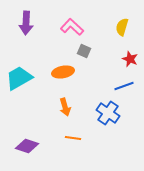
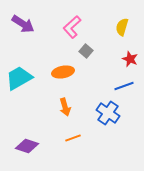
purple arrow: moved 3 px left, 1 px down; rotated 60 degrees counterclockwise
pink L-shape: rotated 85 degrees counterclockwise
gray square: moved 2 px right; rotated 16 degrees clockwise
orange line: rotated 28 degrees counterclockwise
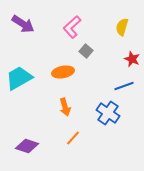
red star: moved 2 px right
orange line: rotated 28 degrees counterclockwise
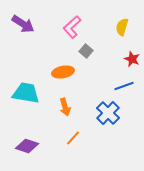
cyan trapezoid: moved 7 px right, 15 px down; rotated 40 degrees clockwise
blue cross: rotated 10 degrees clockwise
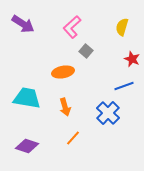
cyan trapezoid: moved 1 px right, 5 px down
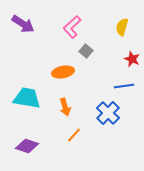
blue line: rotated 12 degrees clockwise
orange line: moved 1 px right, 3 px up
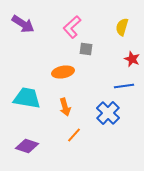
gray square: moved 2 px up; rotated 32 degrees counterclockwise
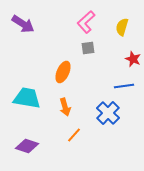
pink L-shape: moved 14 px right, 5 px up
gray square: moved 2 px right, 1 px up; rotated 16 degrees counterclockwise
red star: moved 1 px right
orange ellipse: rotated 55 degrees counterclockwise
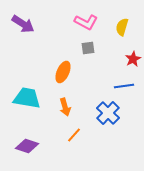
pink L-shape: rotated 110 degrees counterclockwise
red star: rotated 21 degrees clockwise
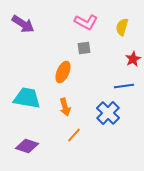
gray square: moved 4 px left
